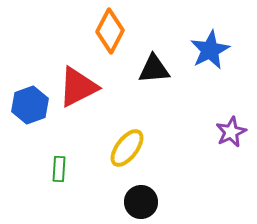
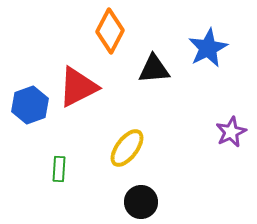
blue star: moved 2 px left, 2 px up
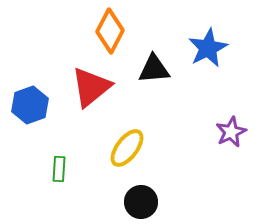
red triangle: moved 13 px right; rotated 12 degrees counterclockwise
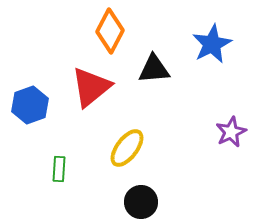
blue star: moved 4 px right, 4 px up
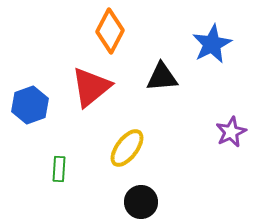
black triangle: moved 8 px right, 8 px down
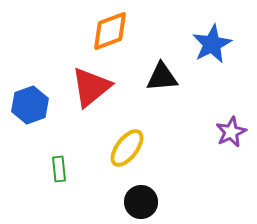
orange diamond: rotated 42 degrees clockwise
green rectangle: rotated 10 degrees counterclockwise
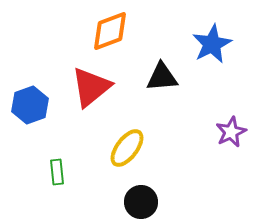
green rectangle: moved 2 px left, 3 px down
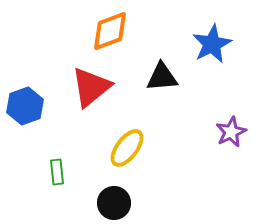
blue hexagon: moved 5 px left, 1 px down
black circle: moved 27 px left, 1 px down
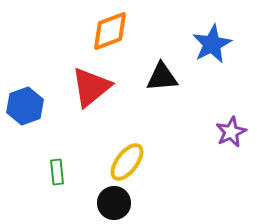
yellow ellipse: moved 14 px down
